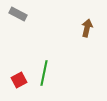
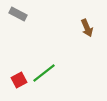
brown arrow: rotated 144 degrees clockwise
green line: rotated 40 degrees clockwise
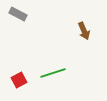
brown arrow: moved 3 px left, 3 px down
green line: moved 9 px right; rotated 20 degrees clockwise
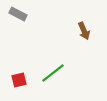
green line: rotated 20 degrees counterclockwise
red square: rotated 14 degrees clockwise
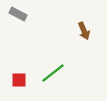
red square: rotated 14 degrees clockwise
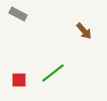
brown arrow: rotated 18 degrees counterclockwise
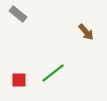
gray rectangle: rotated 12 degrees clockwise
brown arrow: moved 2 px right, 1 px down
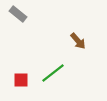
brown arrow: moved 8 px left, 9 px down
red square: moved 2 px right
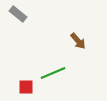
green line: rotated 15 degrees clockwise
red square: moved 5 px right, 7 px down
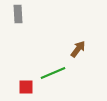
gray rectangle: rotated 48 degrees clockwise
brown arrow: moved 8 px down; rotated 102 degrees counterclockwise
